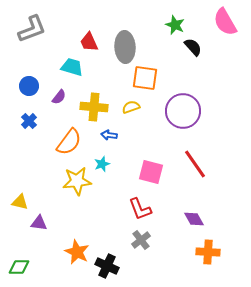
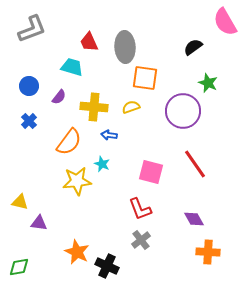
green star: moved 33 px right, 58 px down
black semicircle: rotated 84 degrees counterclockwise
cyan star: rotated 28 degrees counterclockwise
green diamond: rotated 10 degrees counterclockwise
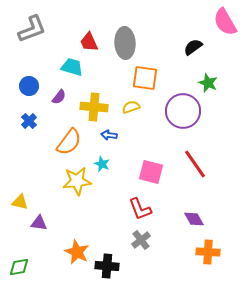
gray ellipse: moved 4 px up
black cross: rotated 20 degrees counterclockwise
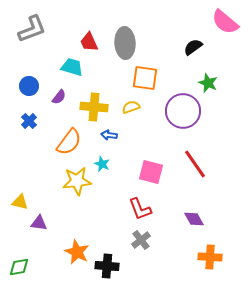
pink semicircle: rotated 20 degrees counterclockwise
orange cross: moved 2 px right, 5 px down
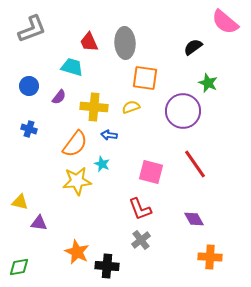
blue cross: moved 8 px down; rotated 28 degrees counterclockwise
orange semicircle: moved 6 px right, 2 px down
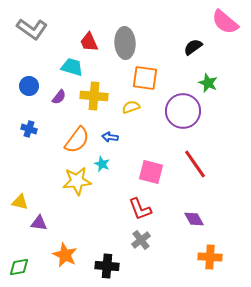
gray L-shape: rotated 56 degrees clockwise
yellow cross: moved 11 px up
blue arrow: moved 1 px right, 2 px down
orange semicircle: moved 2 px right, 4 px up
orange star: moved 12 px left, 3 px down
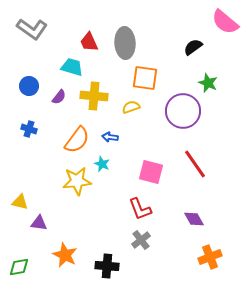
orange cross: rotated 25 degrees counterclockwise
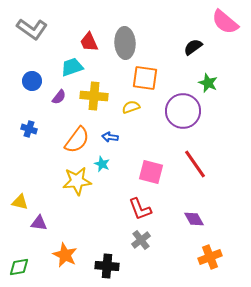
cyan trapezoid: rotated 35 degrees counterclockwise
blue circle: moved 3 px right, 5 px up
